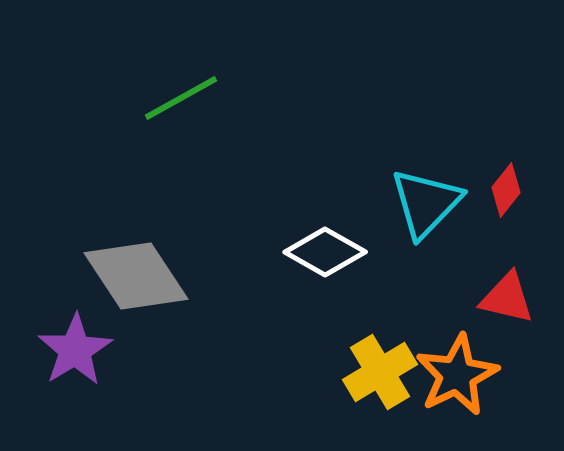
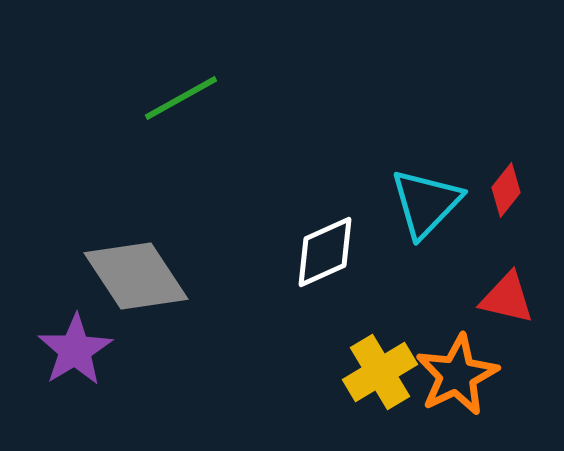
white diamond: rotated 54 degrees counterclockwise
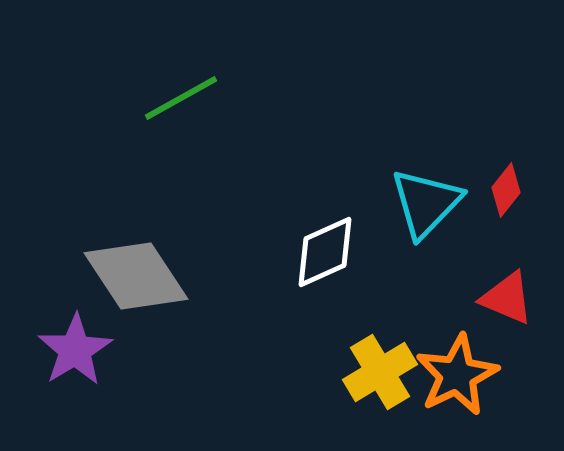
red triangle: rotated 10 degrees clockwise
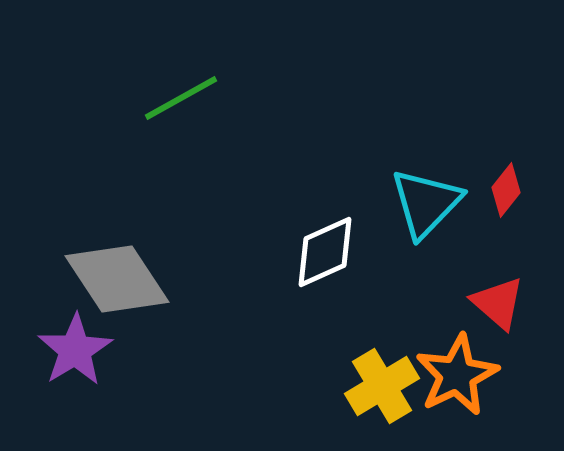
gray diamond: moved 19 px left, 3 px down
red triangle: moved 9 px left, 5 px down; rotated 18 degrees clockwise
yellow cross: moved 2 px right, 14 px down
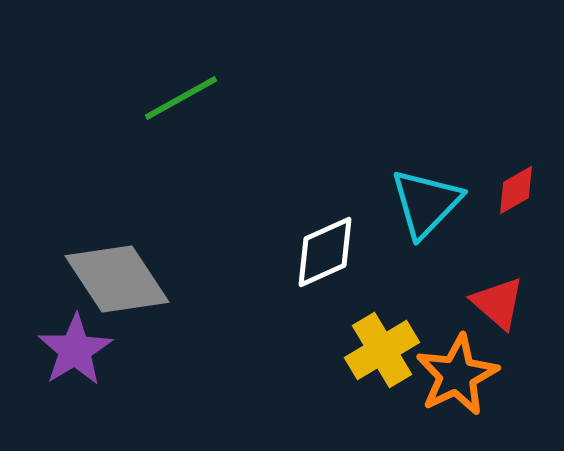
red diamond: moved 10 px right; rotated 22 degrees clockwise
yellow cross: moved 36 px up
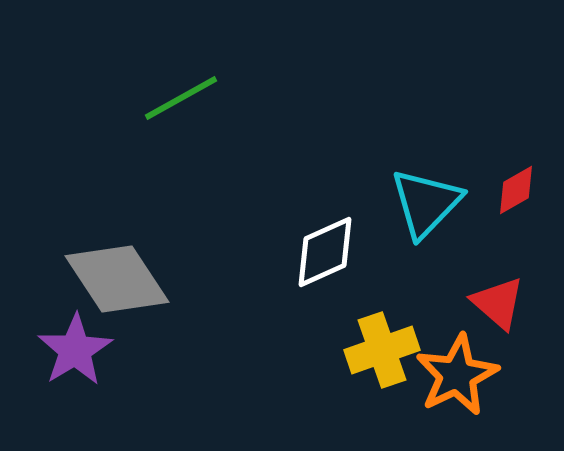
yellow cross: rotated 12 degrees clockwise
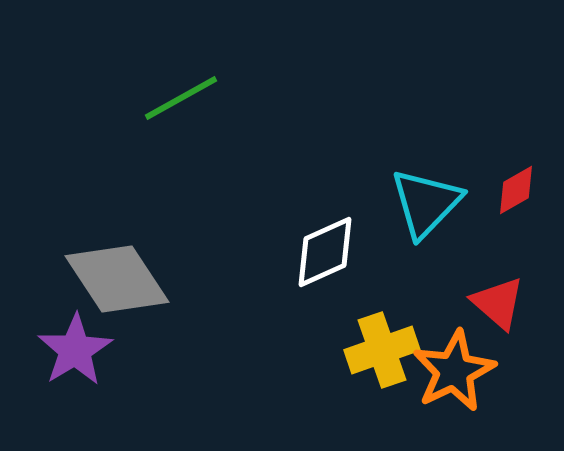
orange star: moved 3 px left, 4 px up
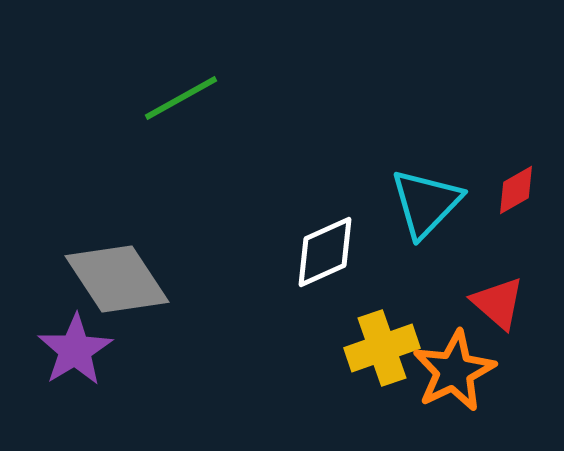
yellow cross: moved 2 px up
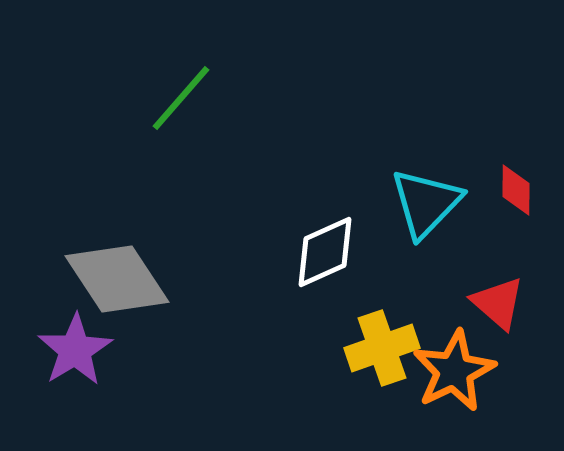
green line: rotated 20 degrees counterclockwise
red diamond: rotated 60 degrees counterclockwise
